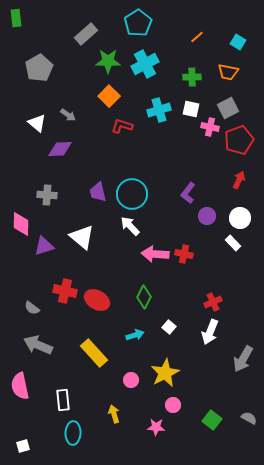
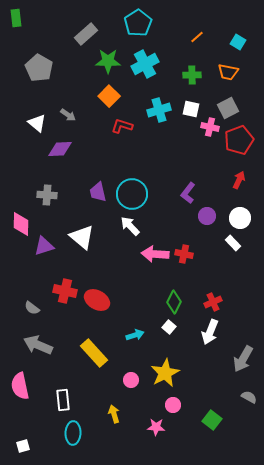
gray pentagon at (39, 68): rotated 12 degrees counterclockwise
green cross at (192, 77): moved 2 px up
green diamond at (144, 297): moved 30 px right, 5 px down
gray semicircle at (249, 418): moved 21 px up
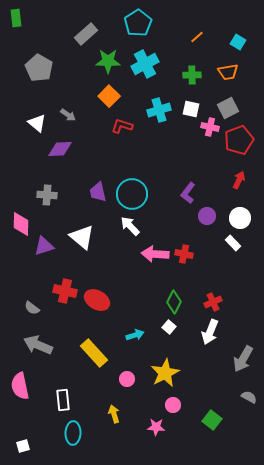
orange trapezoid at (228, 72): rotated 20 degrees counterclockwise
pink circle at (131, 380): moved 4 px left, 1 px up
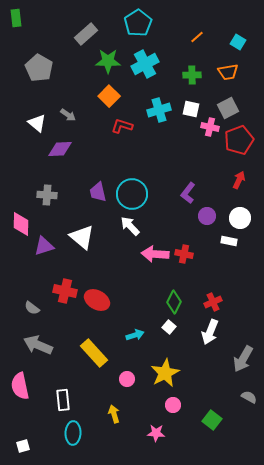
white rectangle at (233, 243): moved 4 px left, 2 px up; rotated 35 degrees counterclockwise
pink star at (156, 427): moved 6 px down
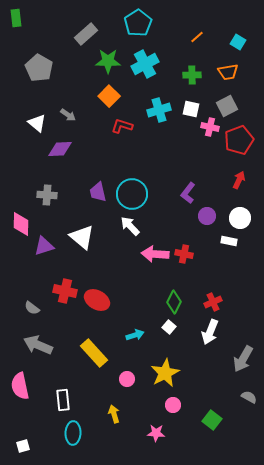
gray square at (228, 108): moved 1 px left, 2 px up
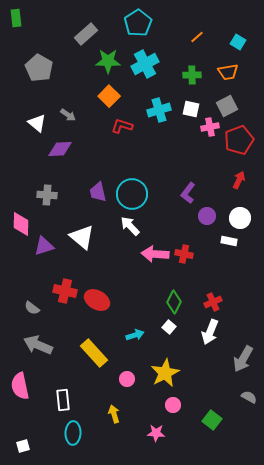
pink cross at (210, 127): rotated 24 degrees counterclockwise
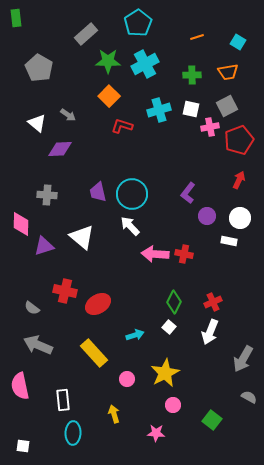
orange line at (197, 37): rotated 24 degrees clockwise
red ellipse at (97, 300): moved 1 px right, 4 px down; rotated 60 degrees counterclockwise
white square at (23, 446): rotated 24 degrees clockwise
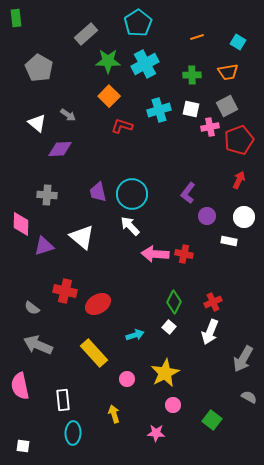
white circle at (240, 218): moved 4 px right, 1 px up
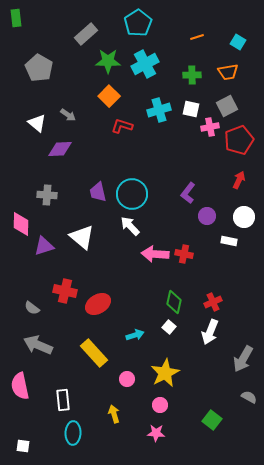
green diamond at (174, 302): rotated 15 degrees counterclockwise
pink circle at (173, 405): moved 13 px left
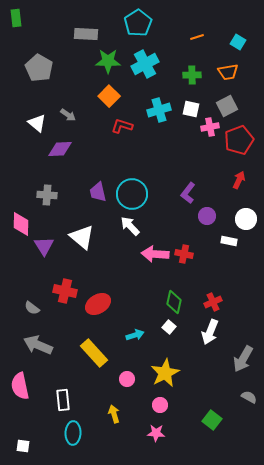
gray rectangle at (86, 34): rotated 45 degrees clockwise
white circle at (244, 217): moved 2 px right, 2 px down
purple triangle at (44, 246): rotated 45 degrees counterclockwise
